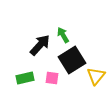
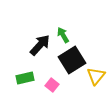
pink square: moved 7 px down; rotated 32 degrees clockwise
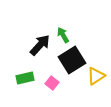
yellow triangle: rotated 18 degrees clockwise
pink square: moved 2 px up
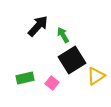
black arrow: moved 2 px left, 19 px up
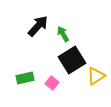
green arrow: moved 1 px up
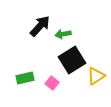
black arrow: moved 2 px right
green arrow: rotated 70 degrees counterclockwise
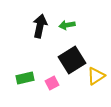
black arrow: rotated 30 degrees counterclockwise
green arrow: moved 4 px right, 9 px up
pink square: rotated 24 degrees clockwise
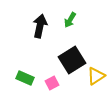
green arrow: moved 3 px right, 5 px up; rotated 49 degrees counterclockwise
green rectangle: rotated 36 degrees clockwise
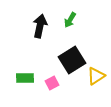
green rectangle: rotated 24 degrees counterclockwise
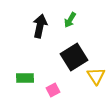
black square: moved 2 px right, 3 px up
yellow triangle: rotated 30 degrees counterclockwise
pink square: moved 1 px right, 7 px down
